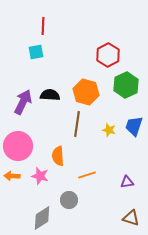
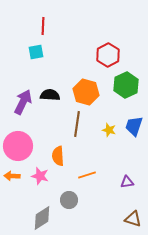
brown triangle: moved 2 px right, 1 px down
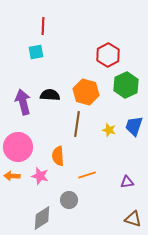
purple arrow: rotated 40 degrees counterclockwise
pink circle: moved 1 px down
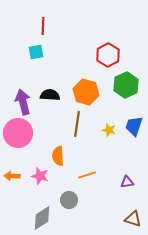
pink circle: moved 14 px up
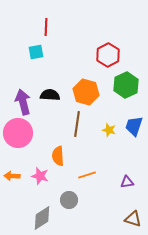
red line: moved 3 px right, 1 px down
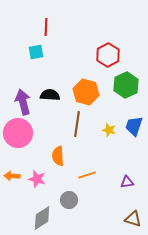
pink star: moved 3 px left, 3 px down
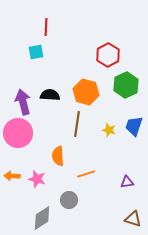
orange line: moved 1 px left, 1 px up
